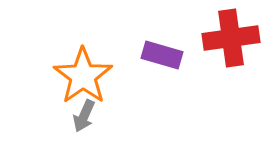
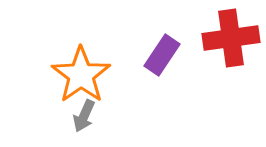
purple rectangle: rotated 72 degrees counterclockwise
orange star: moved 2 px left, 1 px up
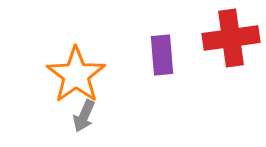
purple rectangle: rotated 39 degrees counterclockwise
orange star: moved 5 px left
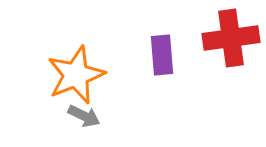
orange star: rotated 14 degrees clockwise
gray arrow: rotated 88 degrees counterclockwise
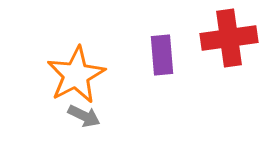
red cross: moved 2 px left
orange star: rotated 6 degrees counterclockwise
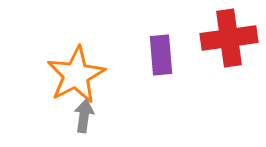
purple rectangle: moved 1 px left
gray arrow: rotated 108 degrees counterclockwise
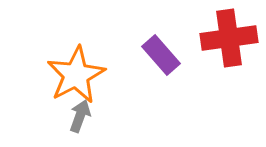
purple rectangle: rotated 36 degrees counterclockwise
gray arrow: moved 4 px left; rotated 12 degrees clockwise
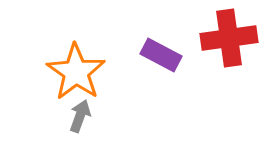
purple rectangle: rotated 21 degrees counterclockwise
orange star: moved 3 px up; rotated 10 degrees counterclockwise
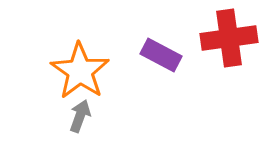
orange star: moved 4 px right, 1 px up
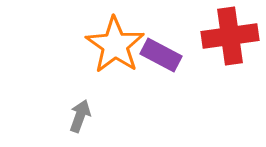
red cross: moved 1 px right, 2 px up
orange star: moved 35 px right, 26 px up
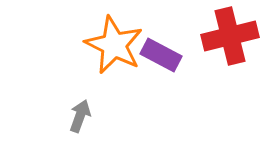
red cross: rotated 6 degrees counterclockwise
orange star: moved 1 px left; rotated 8 degrees counterclockwise
